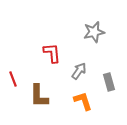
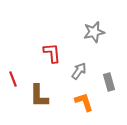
orange L-shape: moved 1 px right, 1 px down
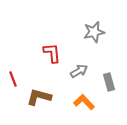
gray arrow: rotated 24 degrees clockwise
brown L-shape: moved 1 px down; rotated 105 degrees clockwise
orange L-shape: rotated 25 degrees counterclockwise
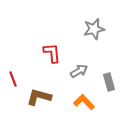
gray star: moved 3 px up
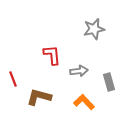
red L-shape: moved 2 px down
gray arrow: rotated 24 degrees clockwise
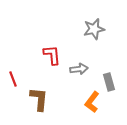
gray arrow: moved 2 px up
brown L-shape: moved 2 px down; rotated 80 degrees clockwise
orange L-shape: moved 8 px right; rotated 100 degrees counterclockwise
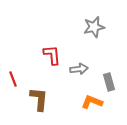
gray star: moved 2 px up
orange L-shape: rotated 75 degrees clockwise
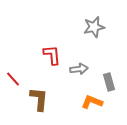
red line: rotated 21 degrees counterclockwise
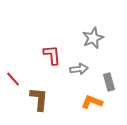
gray star: moved 1 px left, 11 px down; rotated 10 degrees counterclockwise
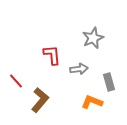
red line: moved 3 px right, 2 px down
brown L-shape: moved 1 px right, 1 px down; rotated 35 degrees clockwise
